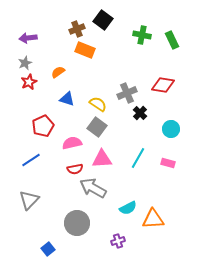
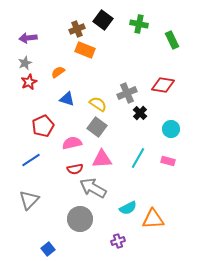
green cross: moved 3 px left, 11 px up
pink rectangle: moved 2 px up
gray circle: moved 3 px right, 4 px up
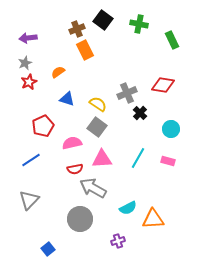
orange rectangle: rotated 42 degrees clockwise
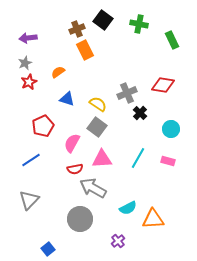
pink semicircle: rotated 48 degrees counterclockwise
purple cross: rotated 24 degrees counterclockwise
